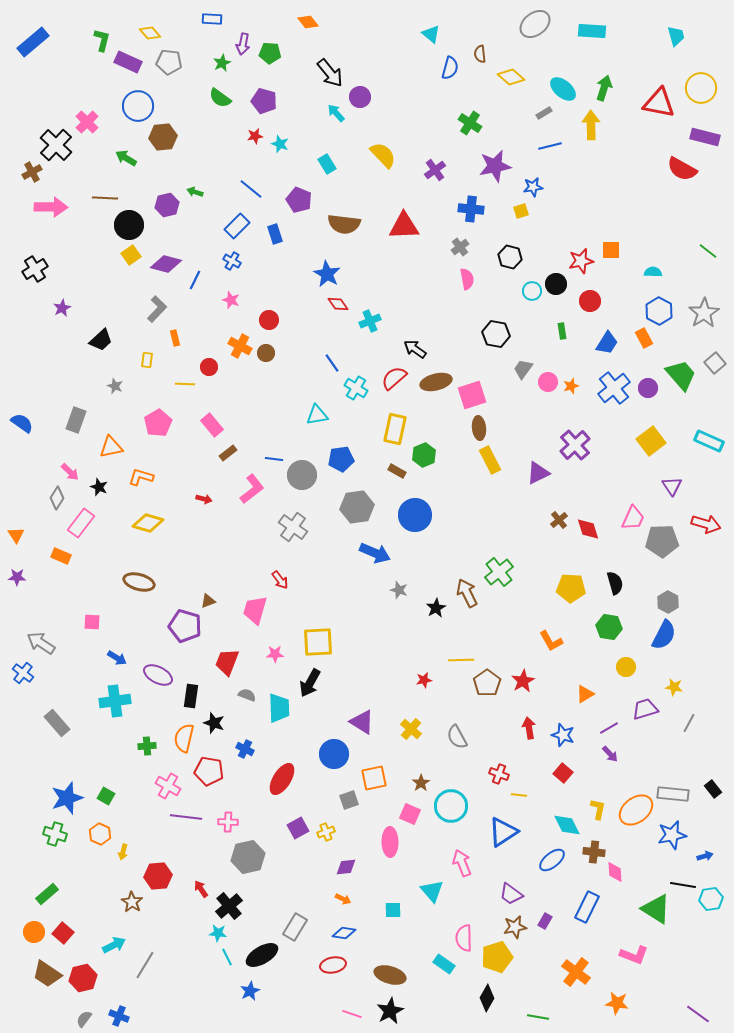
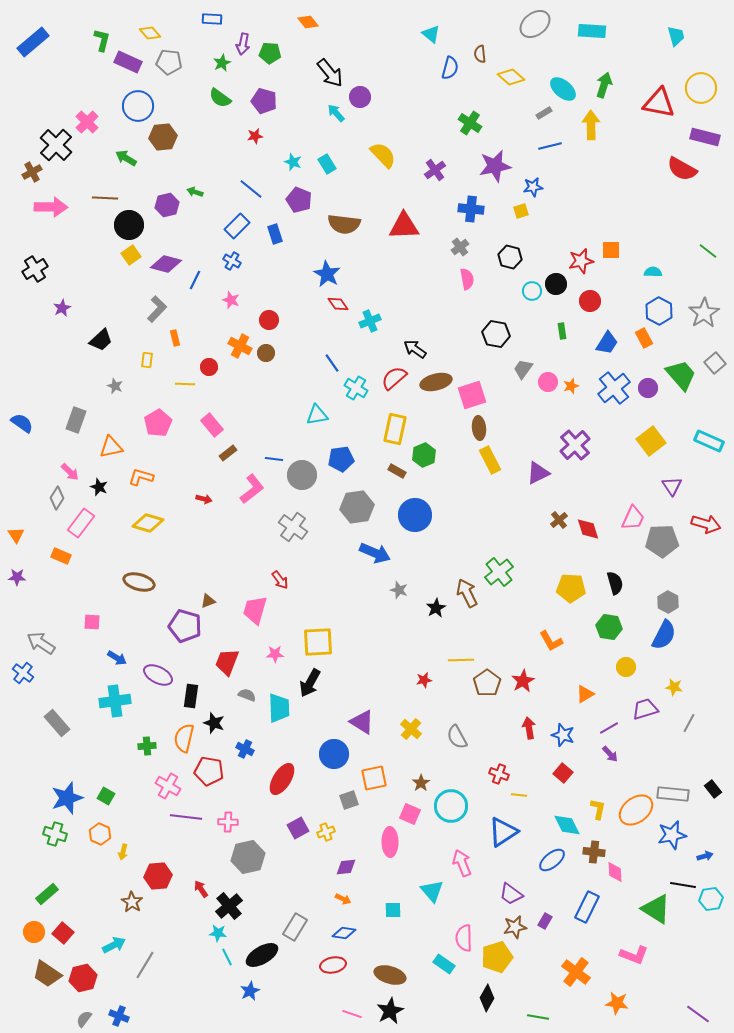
green arrow at (604, 88): moved 3 px up
cyan star at (280, 144): moved 13 px right, 18 px down
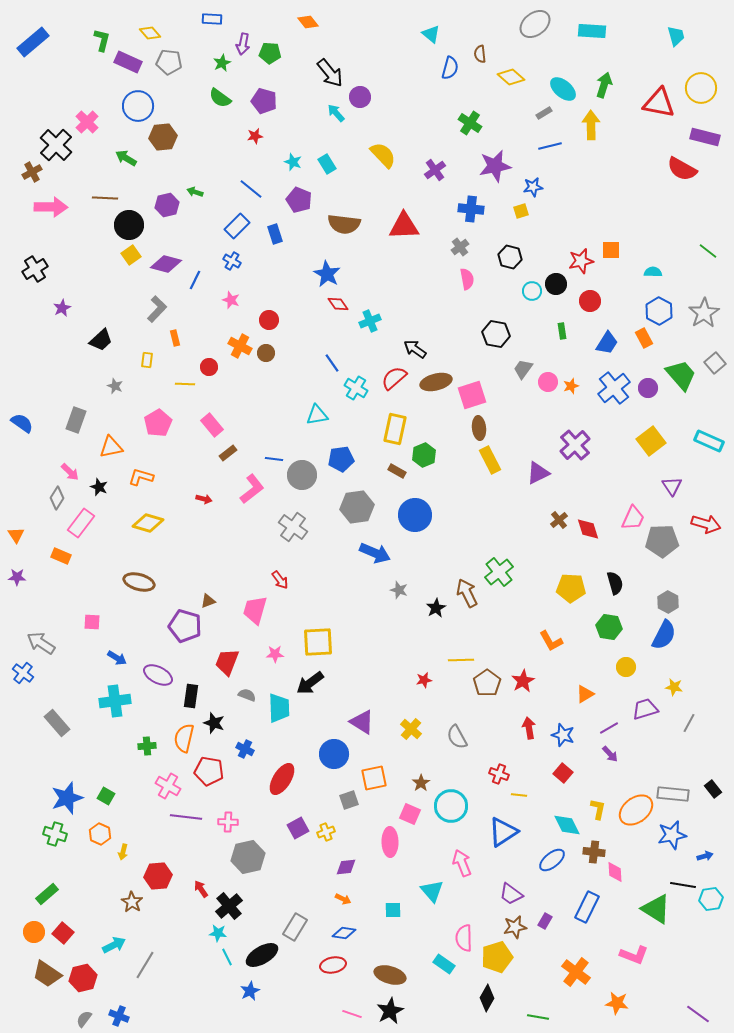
black arrow at (310, 683): rotated 24 degrees clockwise
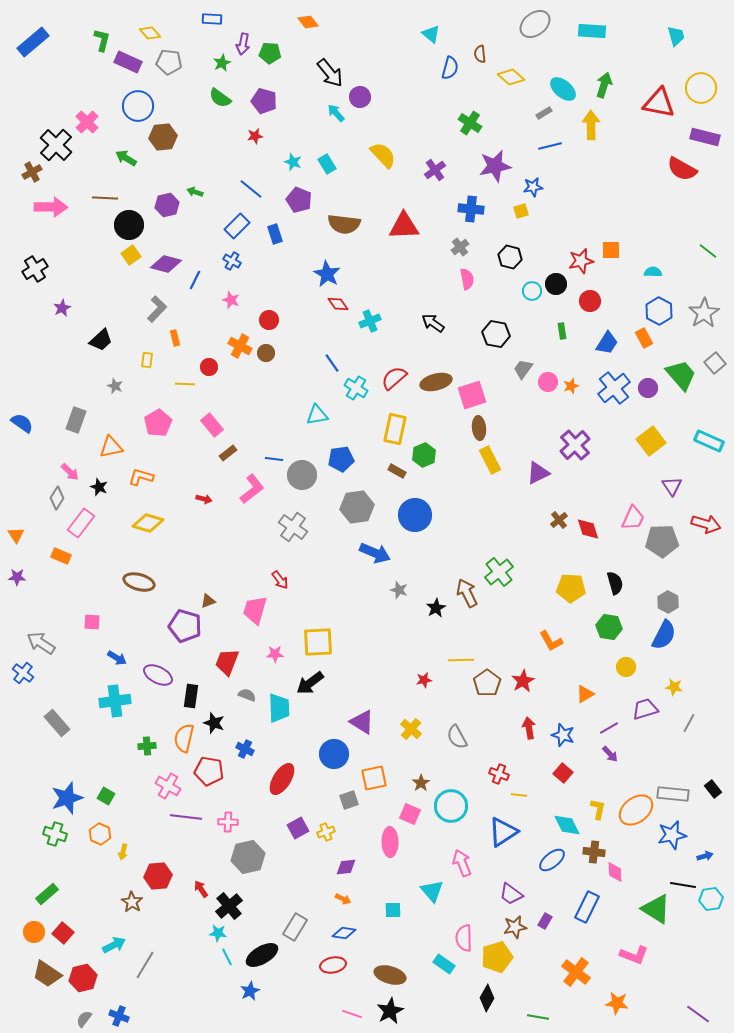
black arrow at (415, 349): moved 18 px right, 26 px up
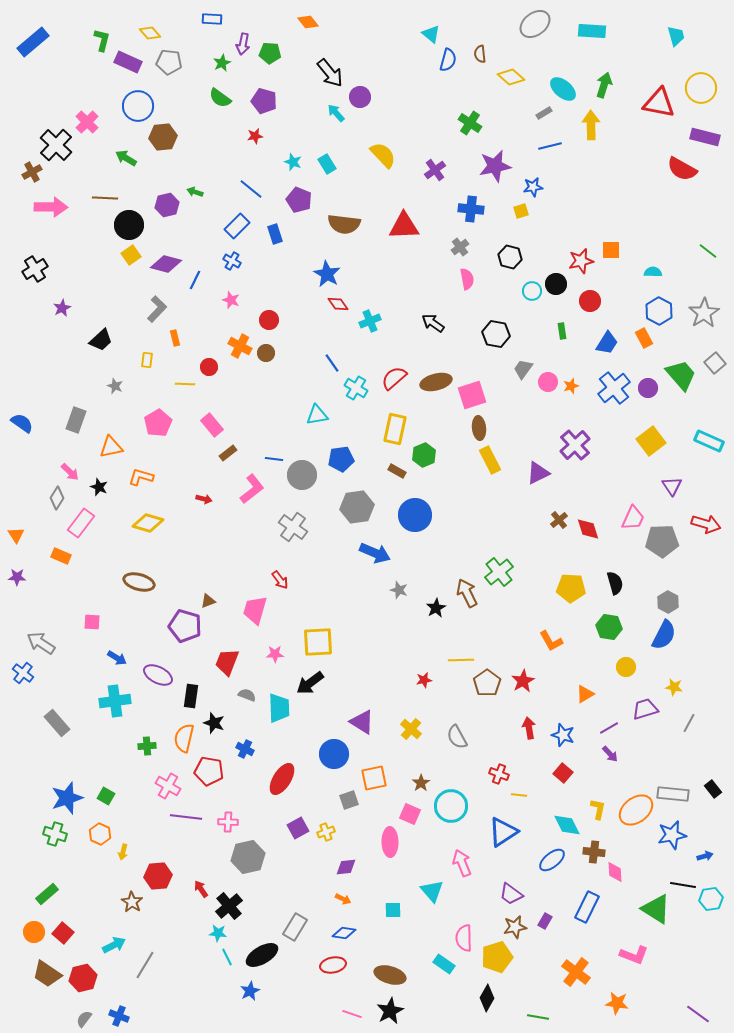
blue semicircle at (450, 68): moved 2 px left, 8 px up
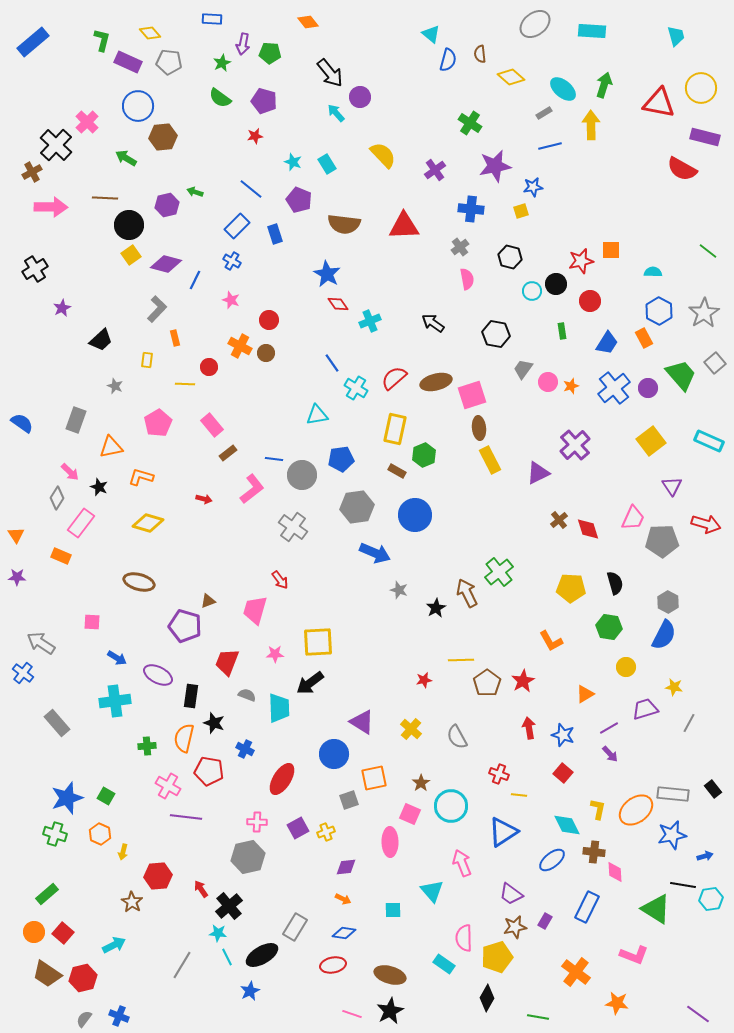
pink cross at (228, 822): moved 29 px right
gray line at (145, 965): moved 37 px right
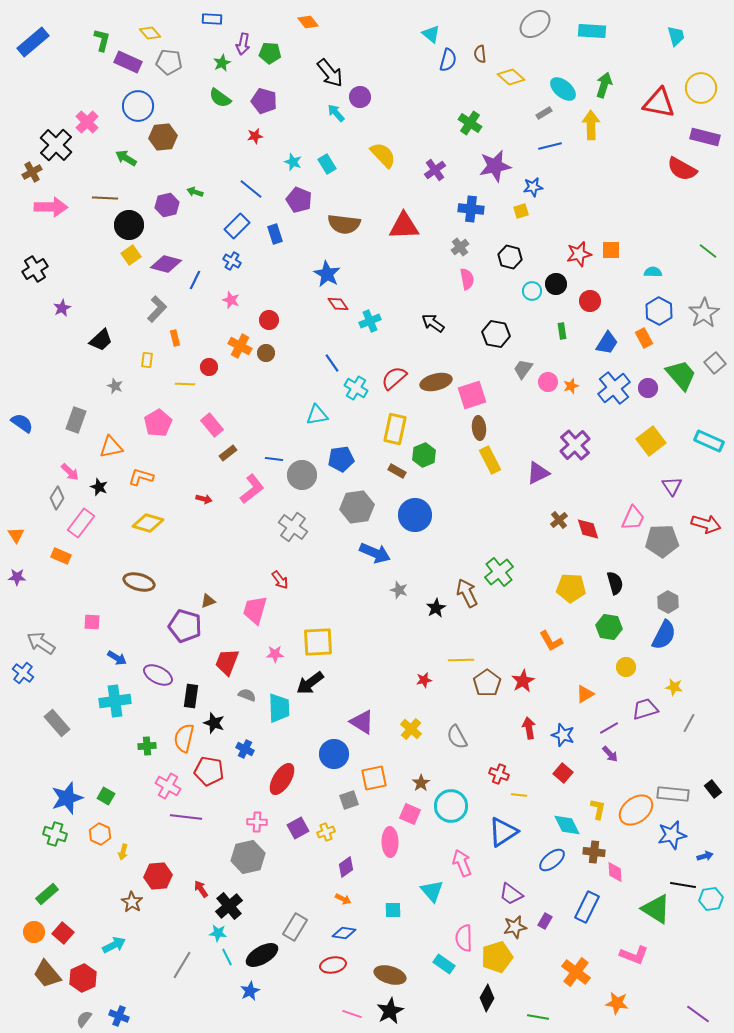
red star at (581, 261): moved 2 px left, 7 px up
purple diamond at (346, 867): rotated 30 degrees counterclockwise
brown trapezoid at (47, 974): rotated 16 degrees clockwise
red hexagon at (83, 978): rotated 12 degrees counterclockwise
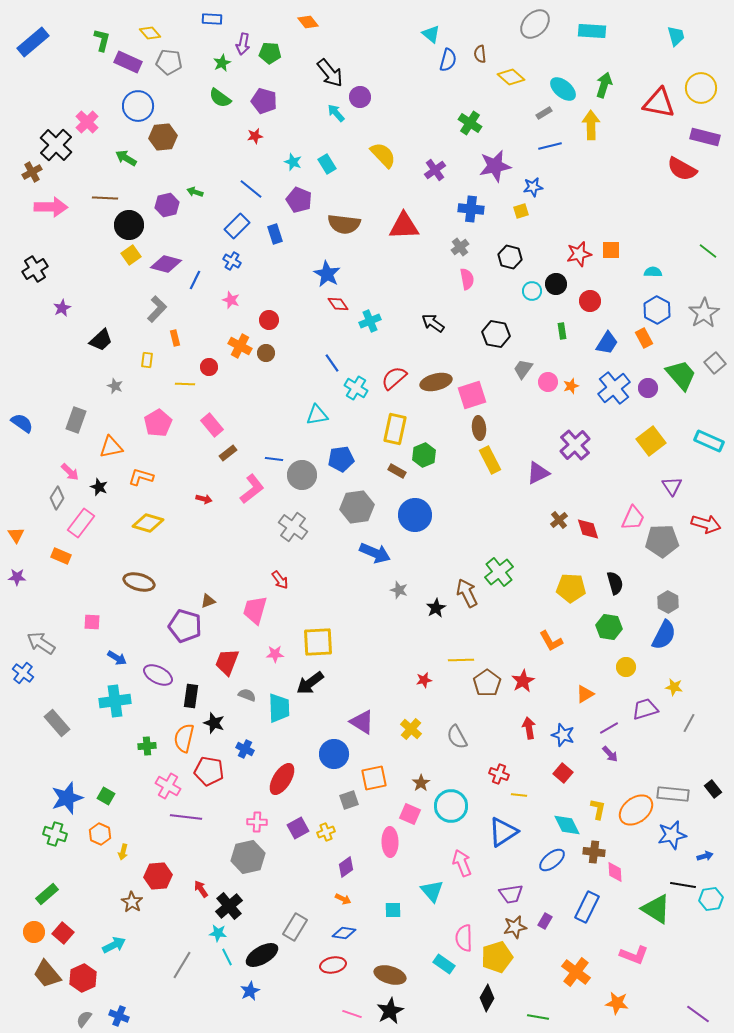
gray ellipse at (535, 24): rotated 8 degrees counterclockwise
blue hexagon at (659, 311): moved 2 px left, 1 px up
purple trapezoid at (511, 894): rotated 45 degrees counterclockwise
